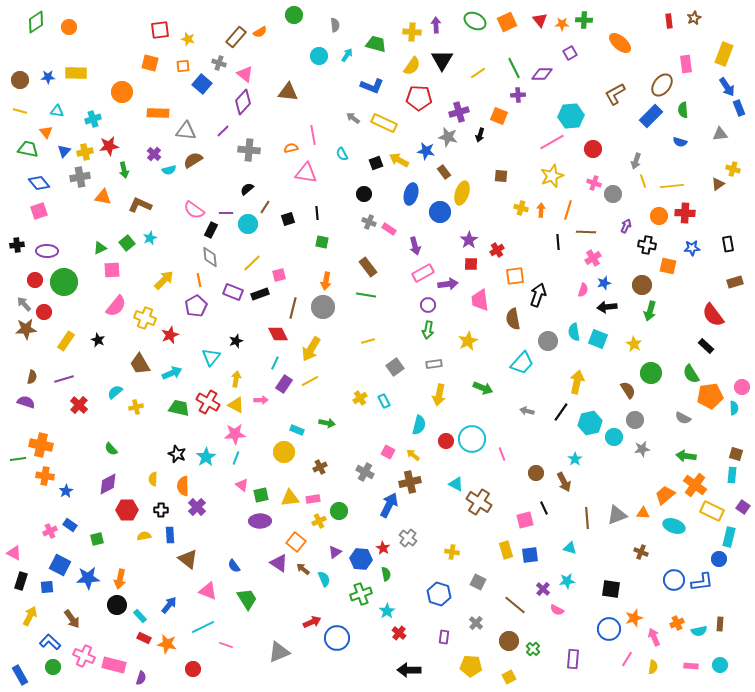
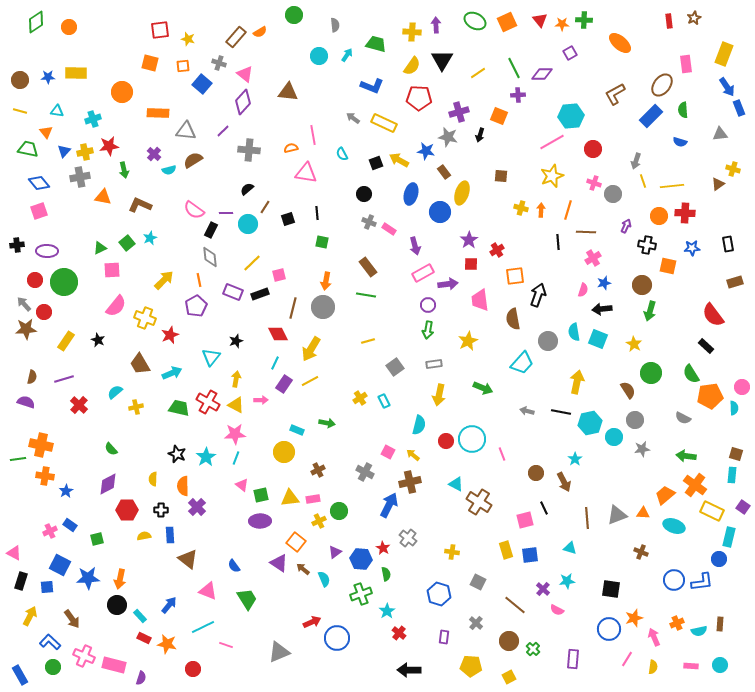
black arrow at (607, 307): moved 5 px left, 2 px down
black line at (561, 412): rotated 66 degrees clockwise
brown cross at (320, 467): moved 2 px left, 3 px down
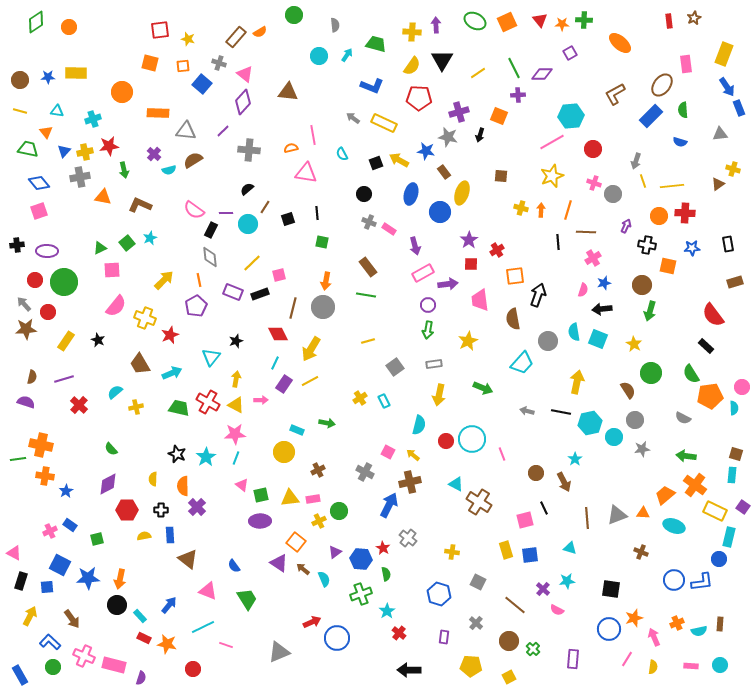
red circle at (44, 312): moved 4 px right
yellow rectangle at (712, 511): moved 3 px right
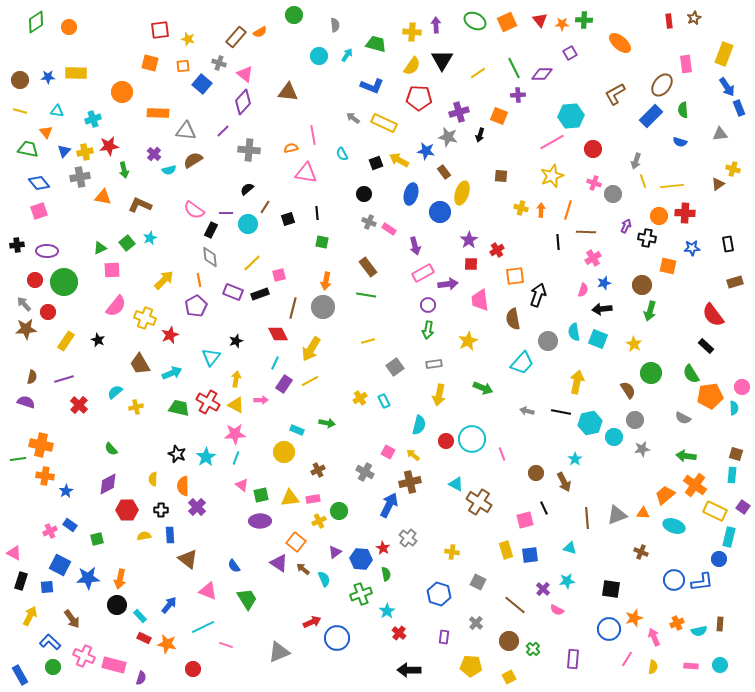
black cross at (647, 245): moved 7 px up
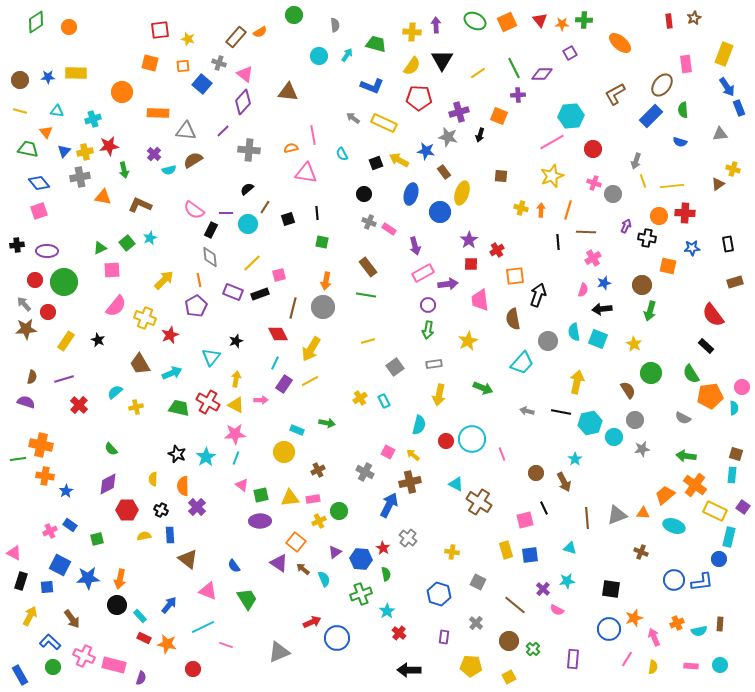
black cross at (161, 510): rotated 24 degrees clockwise
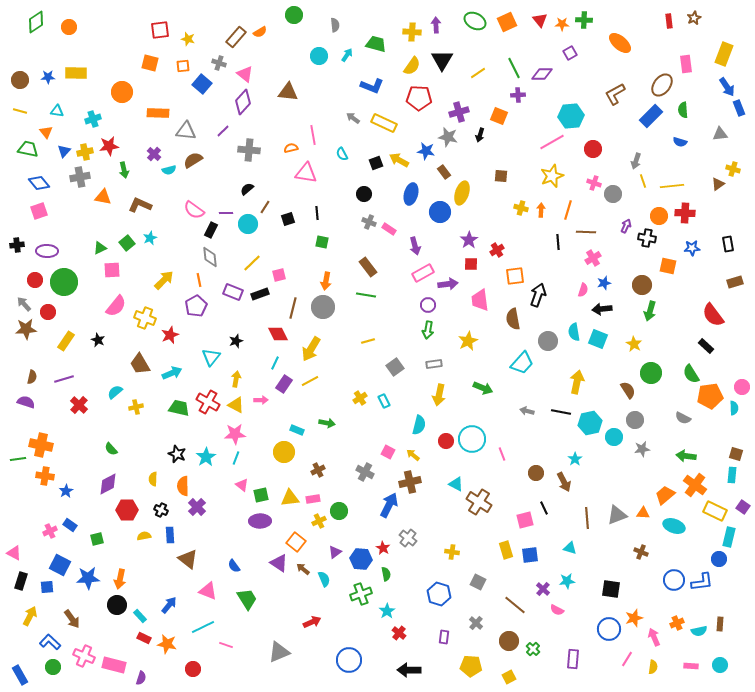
blue circle at (337, 638): moved 12 px right, 22 px down
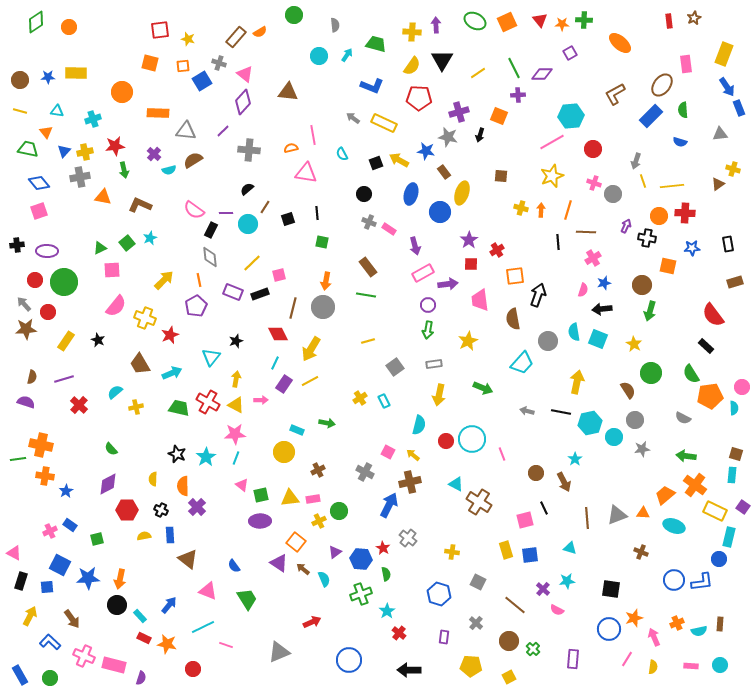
blue square at (202, 84): moved 3 px up; rotated 18 degrees clockwise
red star at (109, 146): moved 6 px right
green circle at (53, 667): moved 3 px left, 11 px down
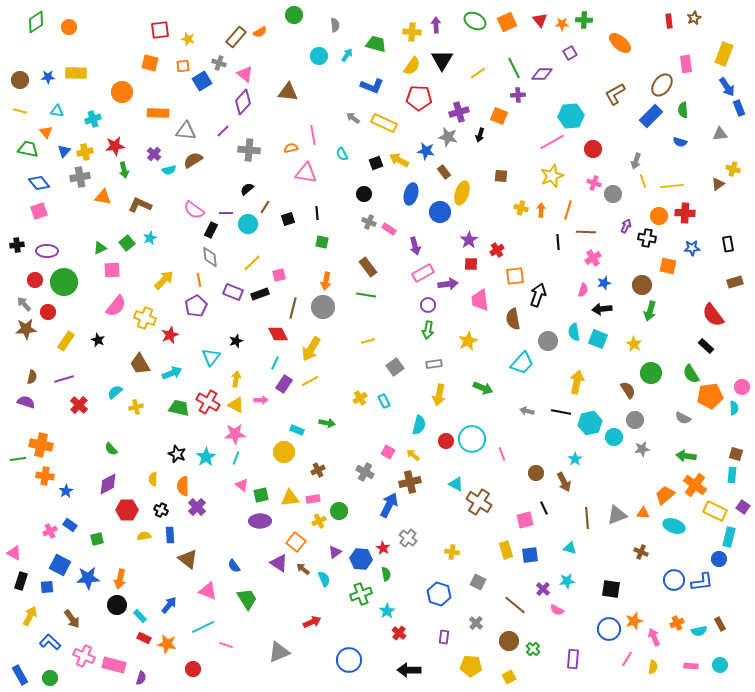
orange star at (634, 618): moved 3 px down
brown rectangle at (720, 624): rotated 32 degrees counterclockwise
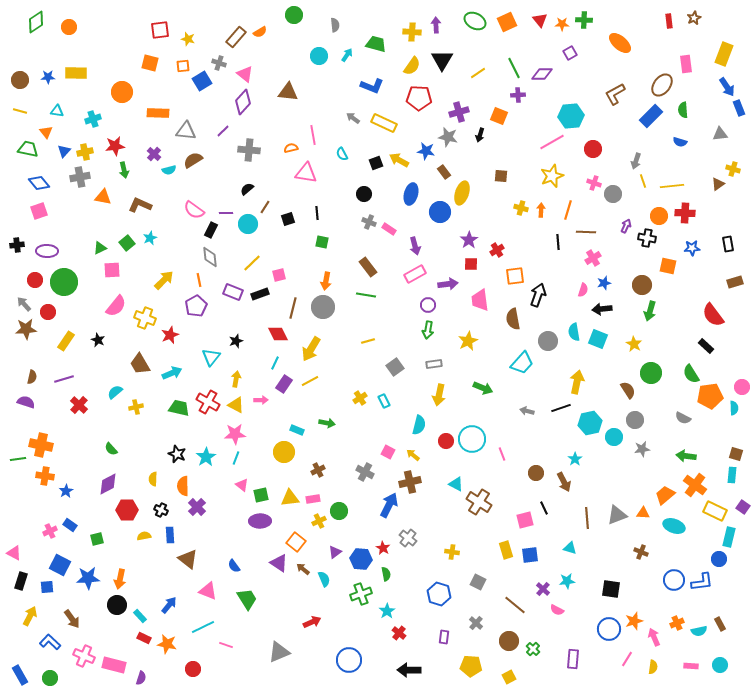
pink rectangle at (423, 273): moved 8 px left, 1 px down
black line at (561, 412): moved 4 px up; rotated 30 degrees counterclockwise
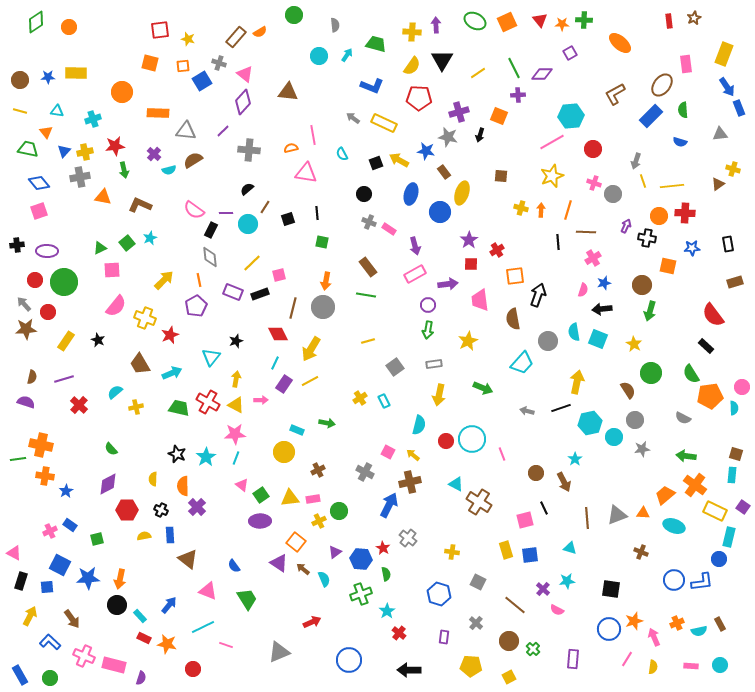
green square at (261, 495): rotated 21 degrees counterclockwise
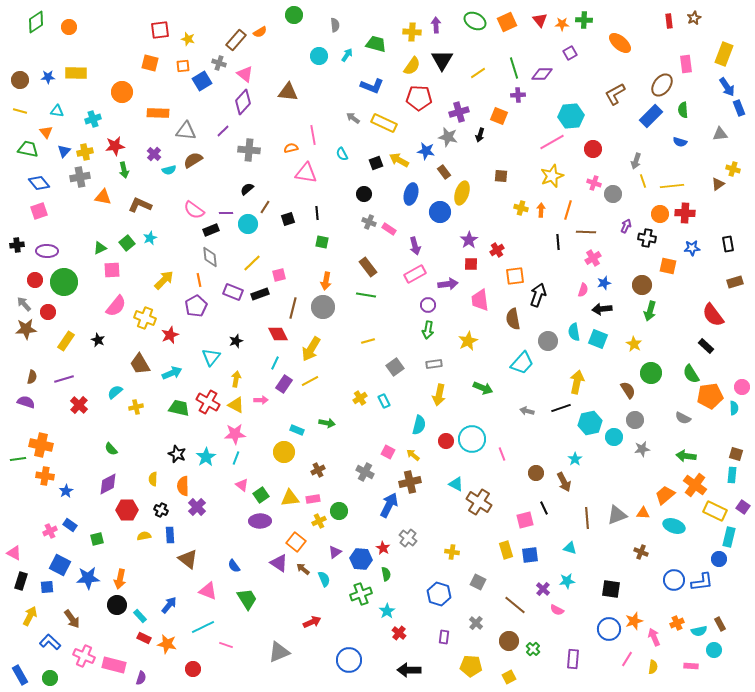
brown rectangle at (236, 37): moved 3 px down
green line at (514, 68): rotated 10 degrees clockwise
orange circle at (659, 216): moved 1 px right, 2 px up
black rectangle at (211, 230): rotated 42 degrees clockwise
cyan circle at (720, 665): moved 6 px left, 15 px up
